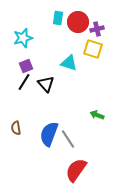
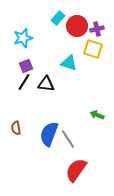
cyan rectangle: rotated 32 degrees clockwise
red circle: moved 1 px left, 4 px down
black triangle: rotated 42 degrees counterclockwise
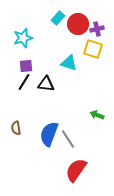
red circle: moved 1 px right, 2 px up
purple square: rotated 16 degrees clockwise
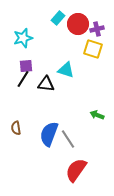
cyan triangle: moved 3 px left, 7 px down
black line: moved 1 px left, 3 px up
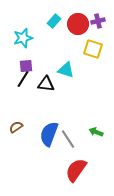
cyan rectangle: moved 4 px left, 3 px down
purple cross: moved 1 px right, 8 px up
green arrow: moved 1 px left, 17 px down
brown semicircle: moved 1 px up; rotated 64 degrees clockwise
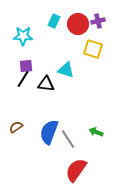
cyan rectangle: rotated 16 degrees counterclockwise
cyan star: moved 2 px up; rotated 18 degrees clockwise
blue semicircle: moved 2 px up
